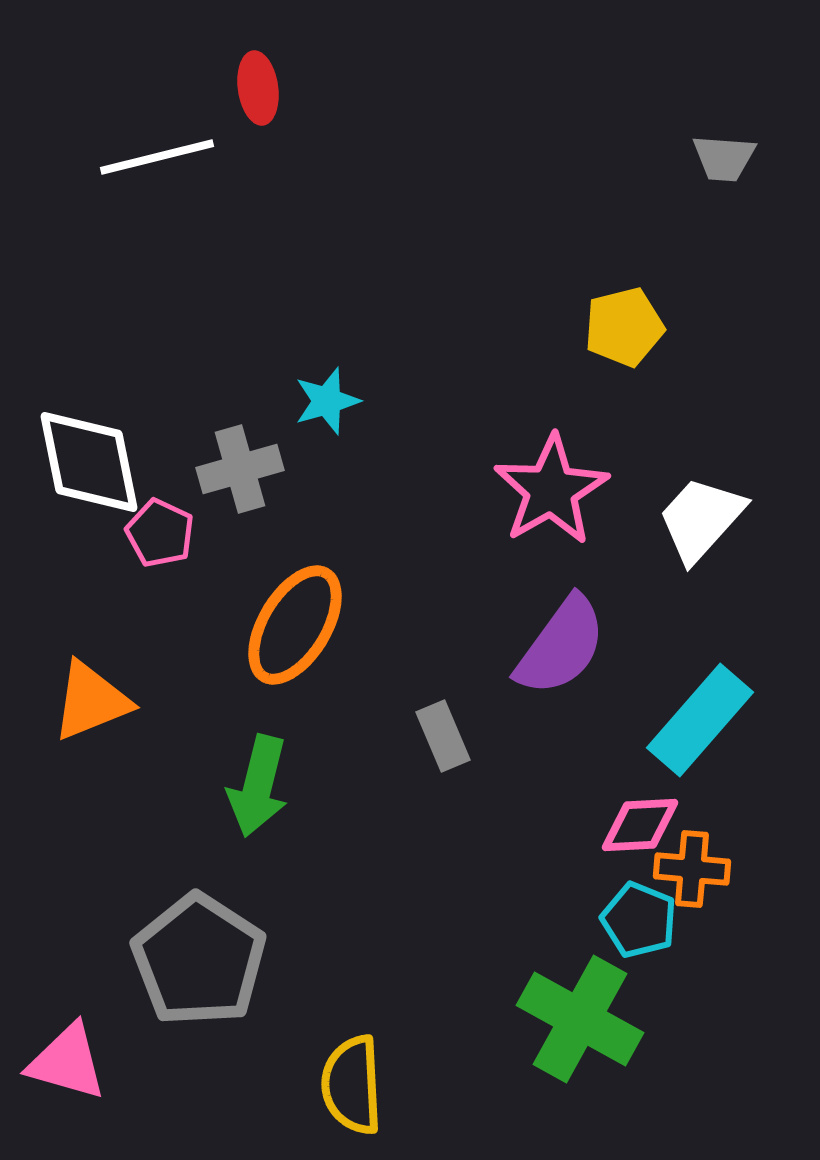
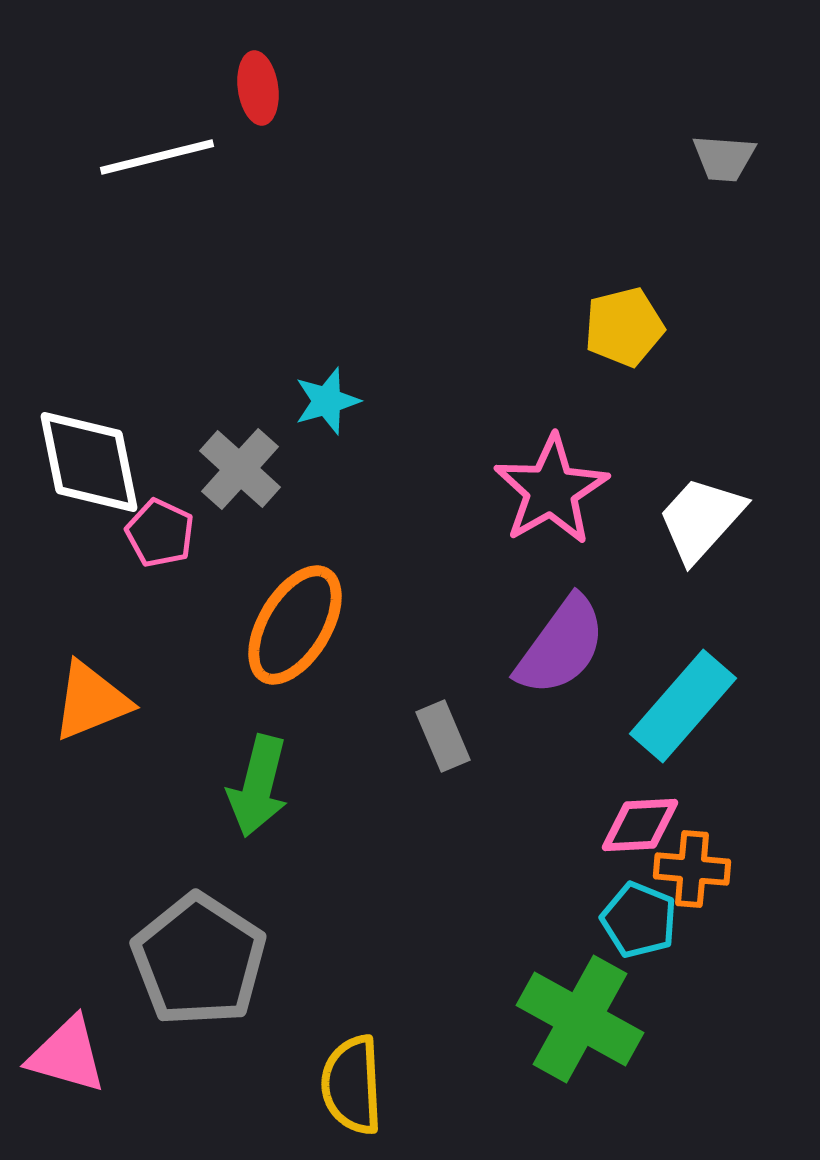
gray cross: rotated 32 degrees counterclockwise
cyan rectangle: moved 17 px left, 14 px up
pink triangle: moved 7 px up
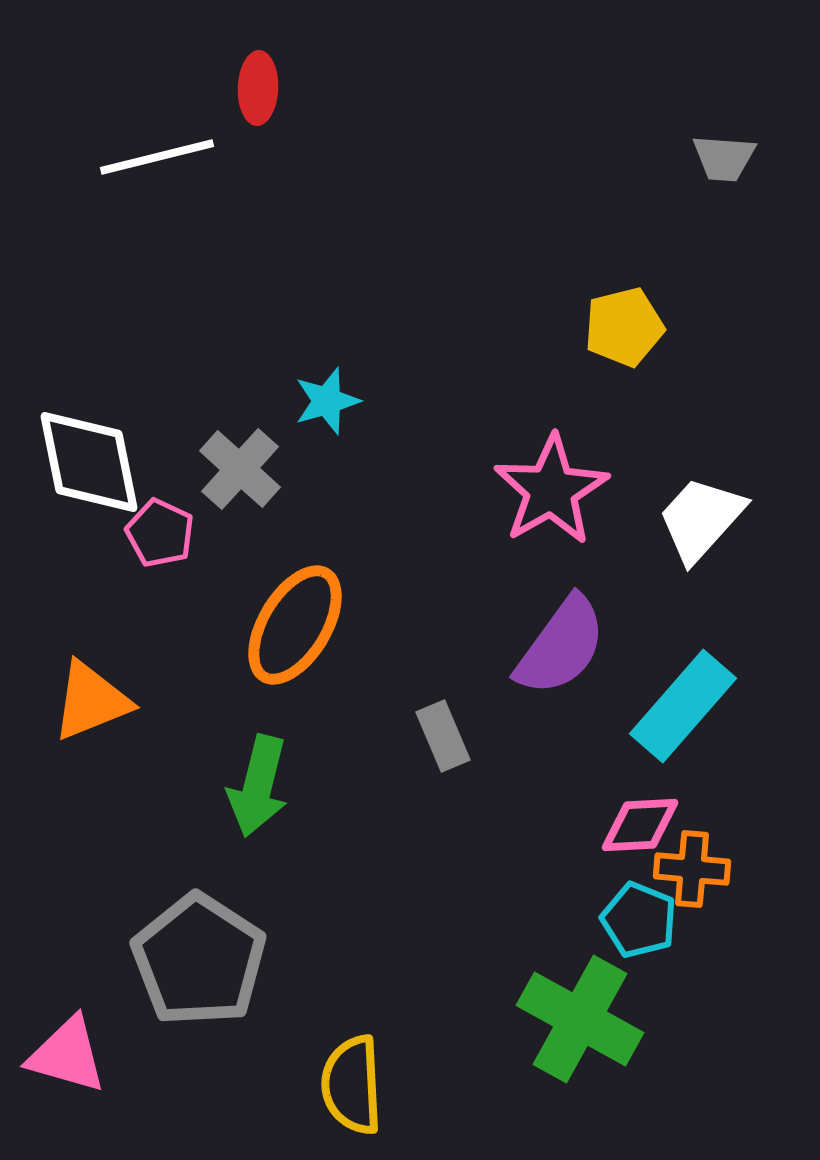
red ellipse: rotated 10 degrees clockwise
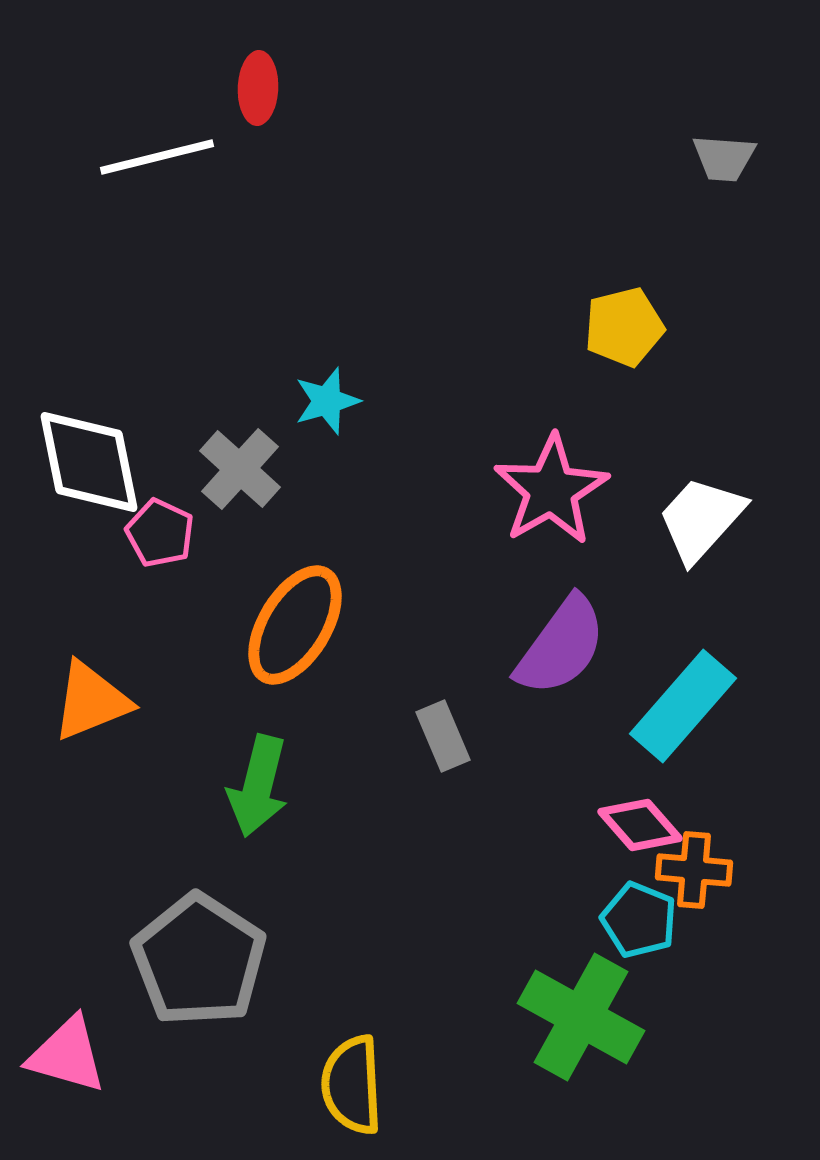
pink diamond: rotated 52 degrees clockwise
orange cross: moved 2 px right, 1 px down
green cross: moved 1 px right, 2 px up
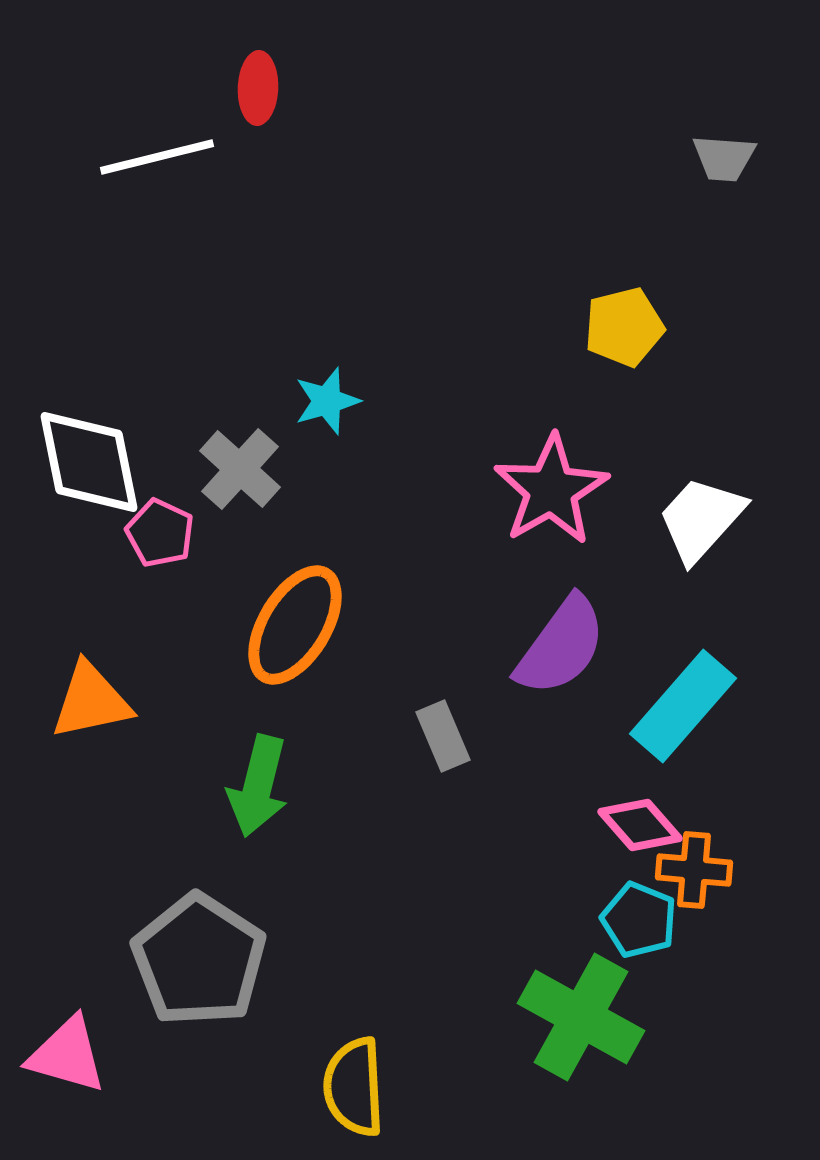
orange triangle: rotated 10 degrees clockwise
yellow semicircle: moved 2 px right, 2 px down
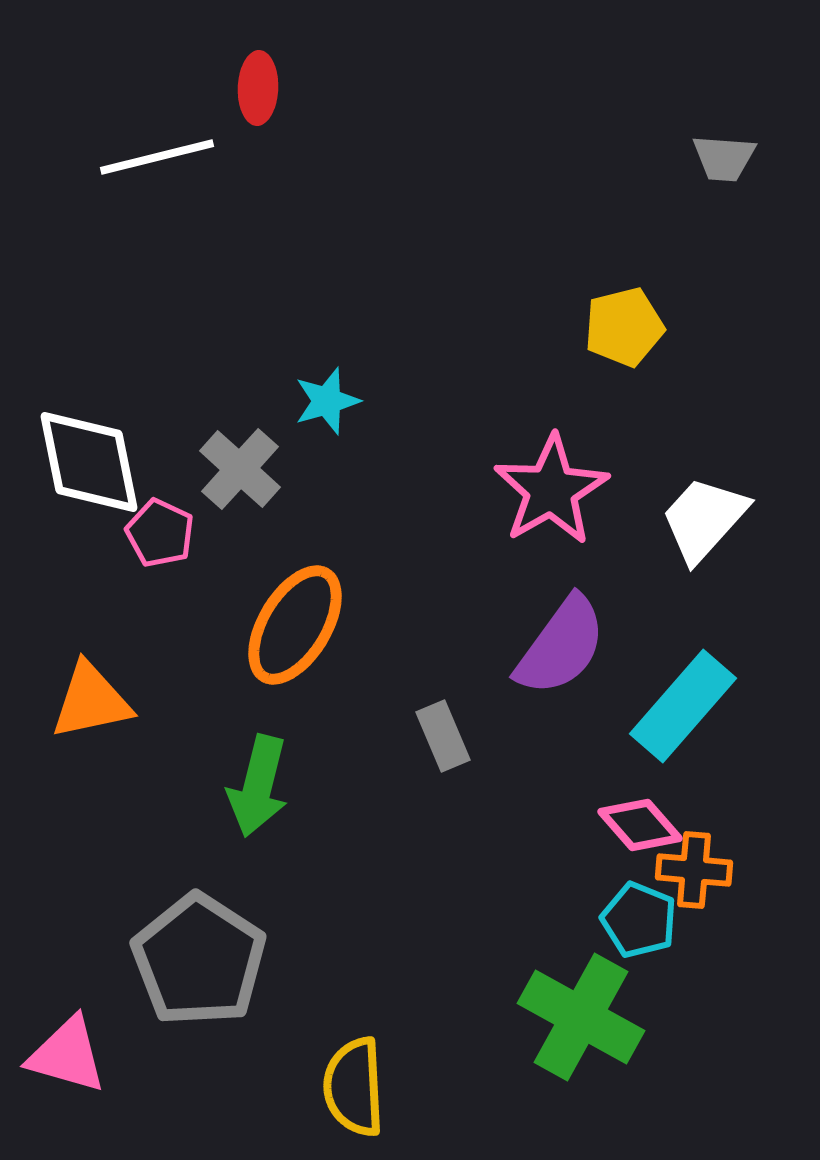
white trapezoid: moved 3 px right
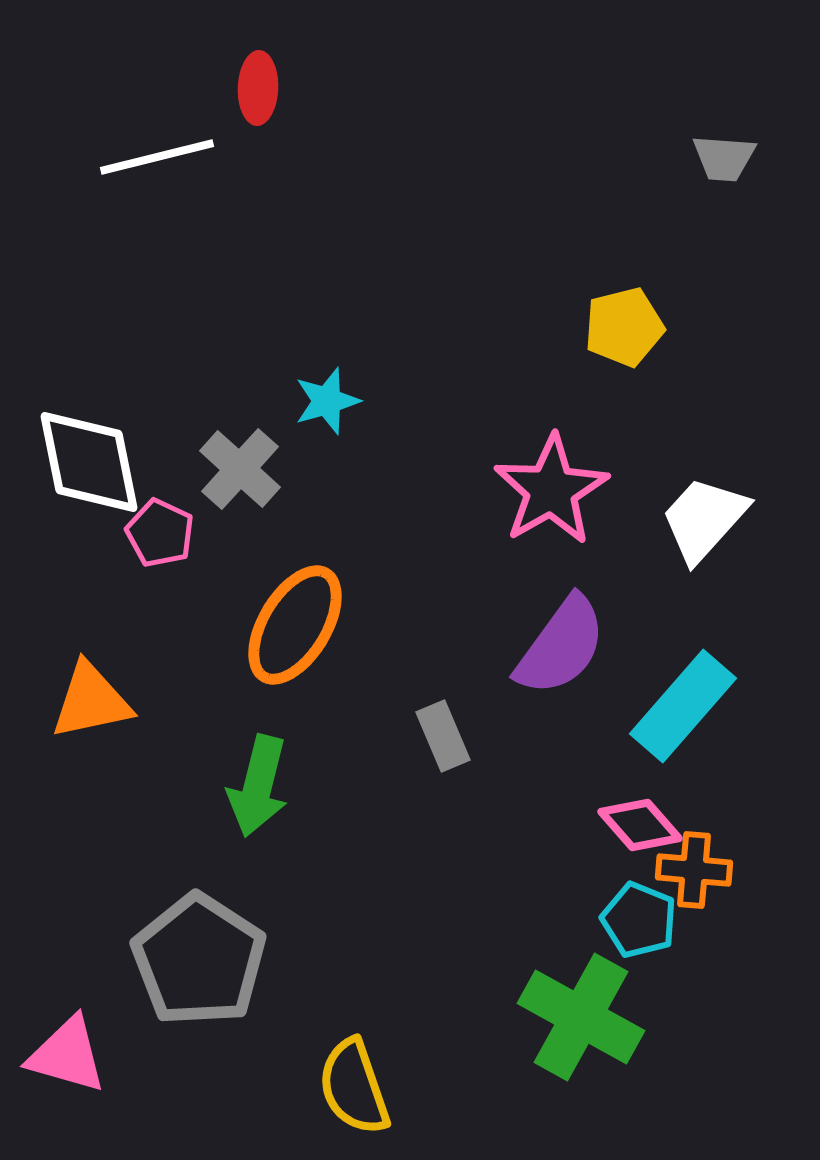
yellow semicircle: rotated 16 degrees counterclockwise
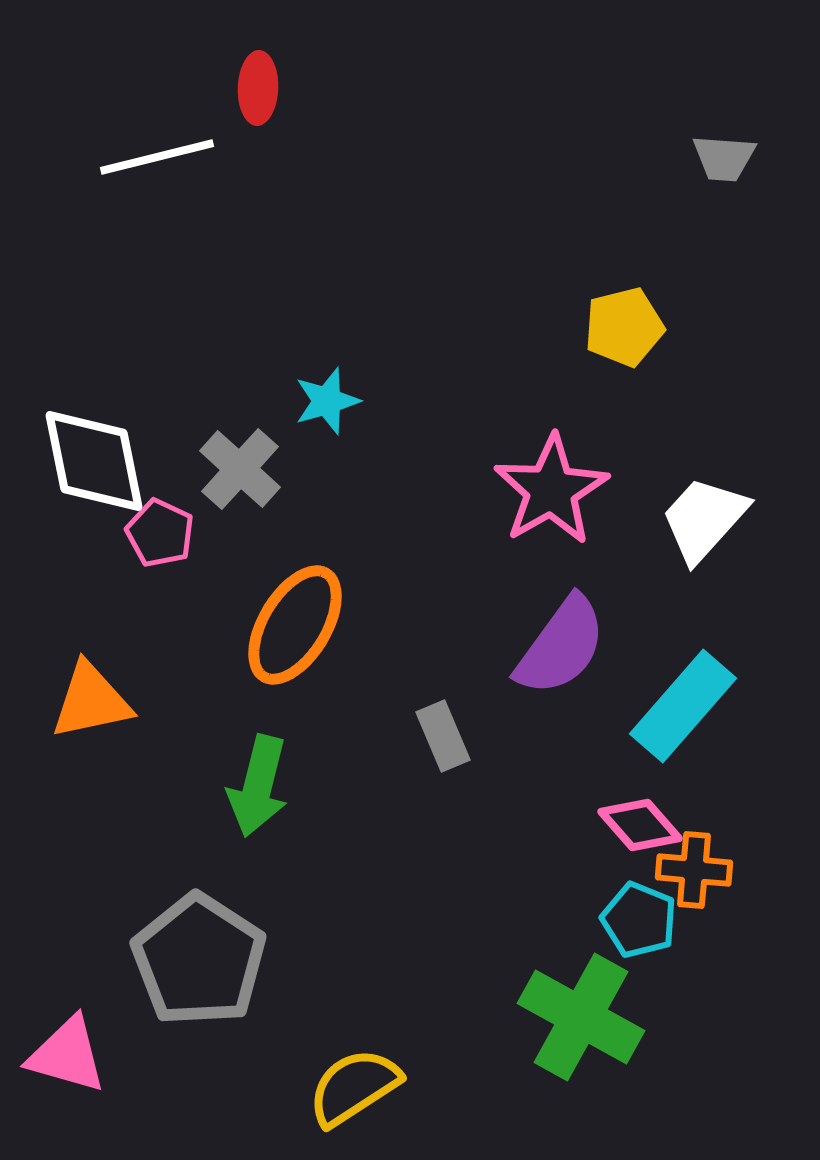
white diamond: moved 5 px right, 1 px up
yellow semicircle: rotated 76 degrees clockwise
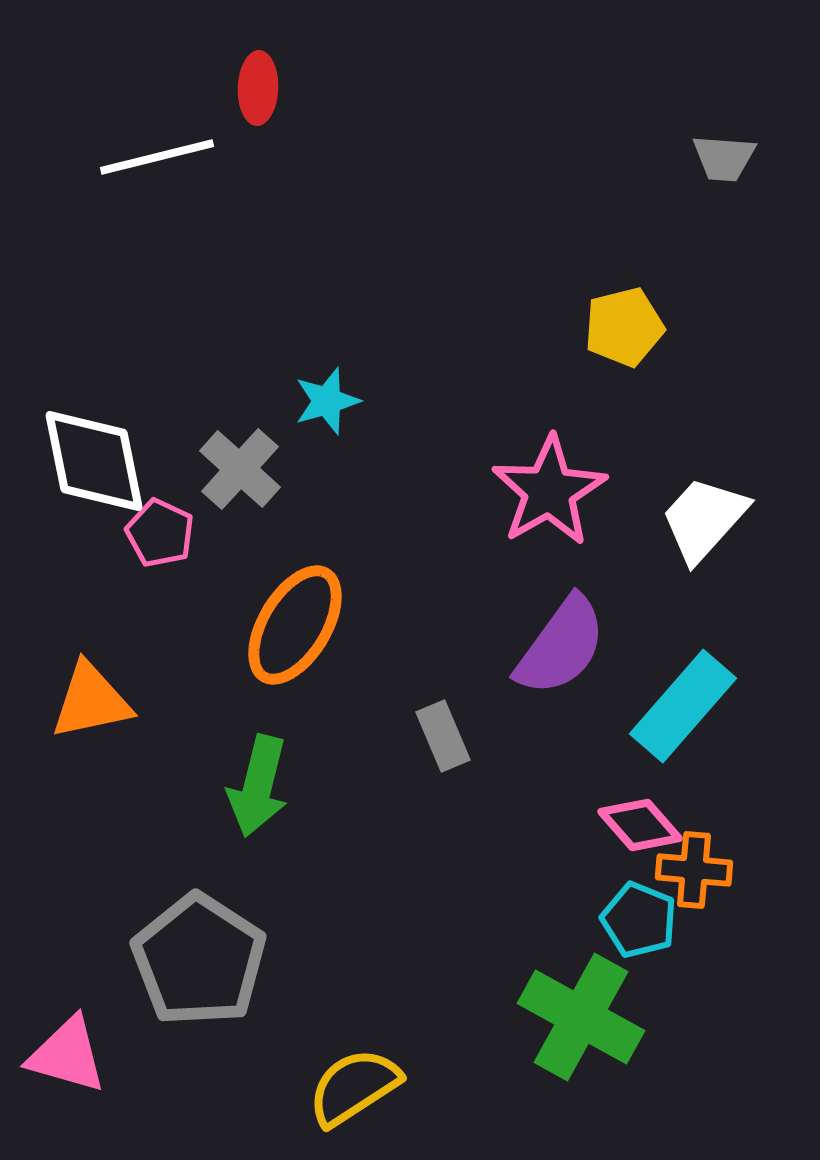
pink star: moved 2 px left, 1 px down
